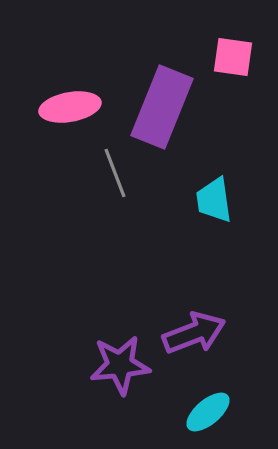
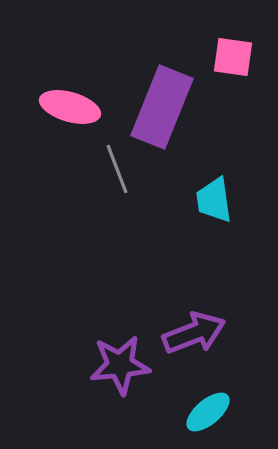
pink ellipse: rotated 26 degrees clockwise
gray line: moved 2 px right, 4 px up
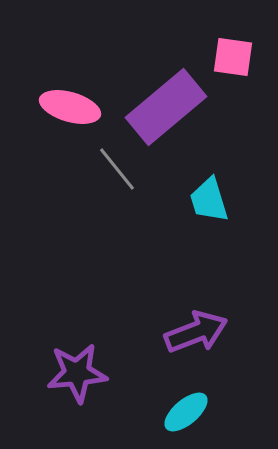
purple rectangle: moved 4 px right; rotated 28 degrees clockwise
gray line: rotated 18 degrees counterclockwise
cyan trapezoid: moved 5 px left; rotated 9 degrees counterclockwise
purple arrow: moved 2 px right, 1 px up
purple star: moved 43 px left, 8 px down
cyan ellipse: moved 22 px left
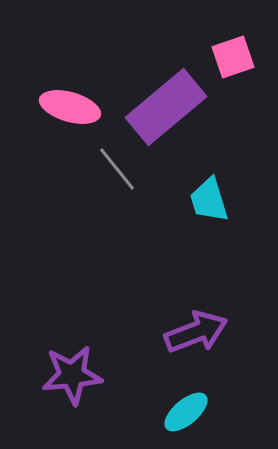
pink square: rotated 27 degrees counterclockwise
purple star: moved 5 px left, 2 px down
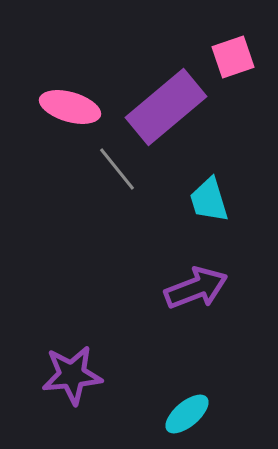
purple arrow: moved 44 px up
cyan ellipse: moved 1 px right, 2 px down
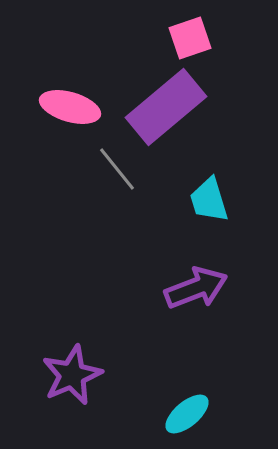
pink square: moved 43 px left, 19 px up
purple star: rotated 18 degrees counterclockwise
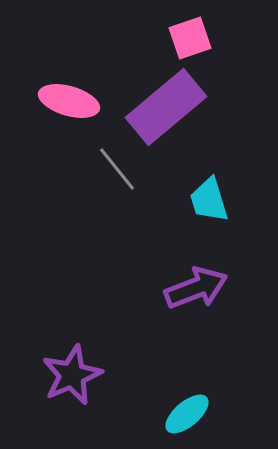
pink ellipse: moved 1 px left, 6 px up
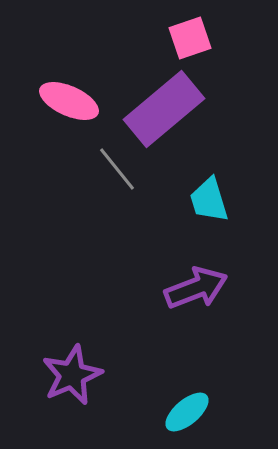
pink ellipse: rotated 8 degrees clockwise
purple rectangle: moved 2 px left, 2 px down
cyan ellipse: moved 2 px up
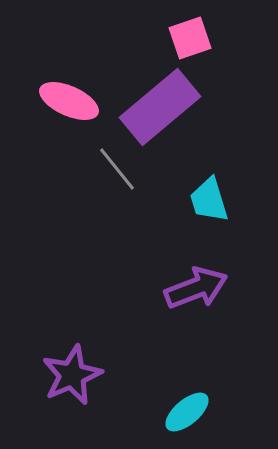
purple rectangle: moved 4 px left, 2 px up
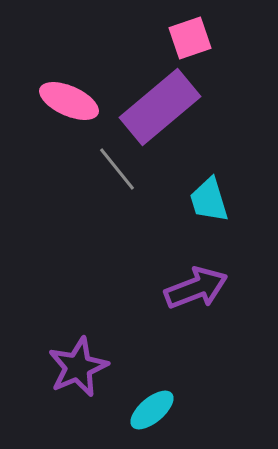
purple star: moved 6 px right, 8 px up
cyan ellipse: moved 35 px left, 2 px up
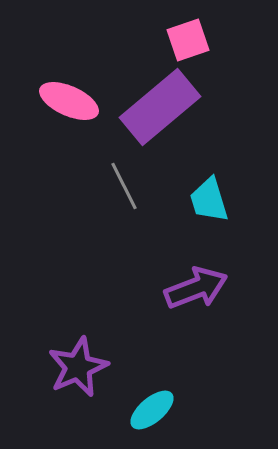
pink square: moved 2 px left, 2 px down
gray line: moved 7 px right, 17 px down; rotated 12 degrees clockwise
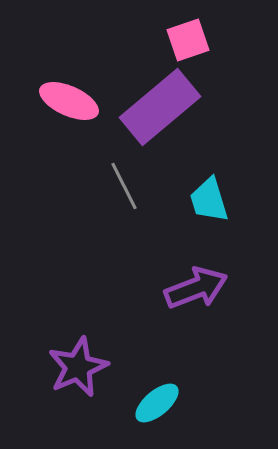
cyan ellipse: moved 5 px right, 7 px up
